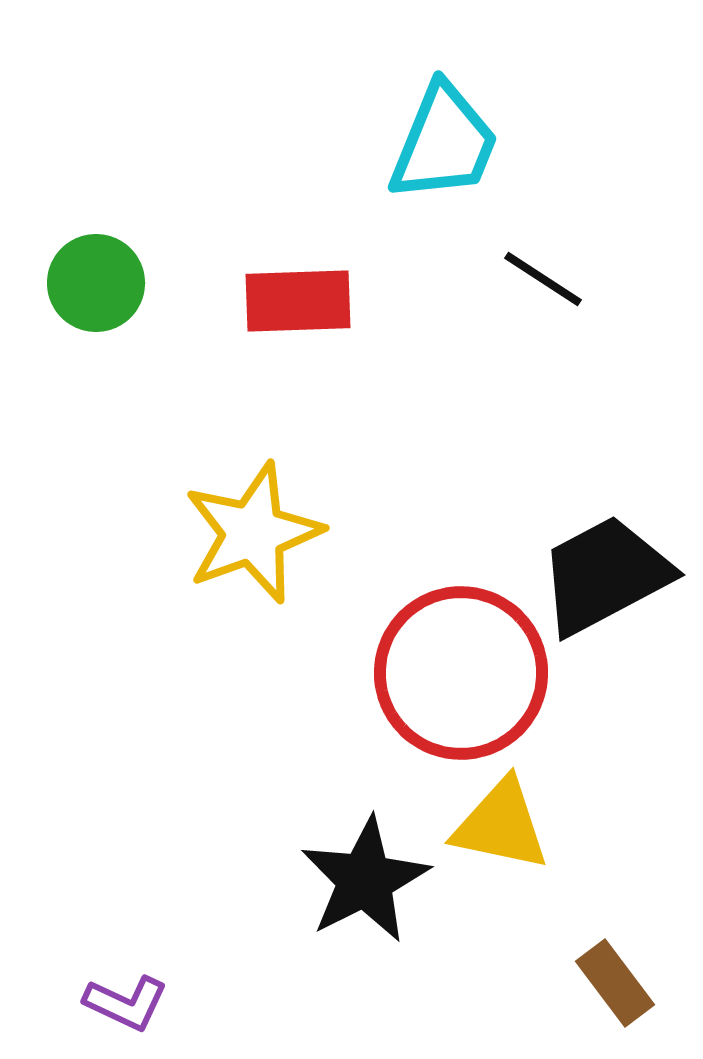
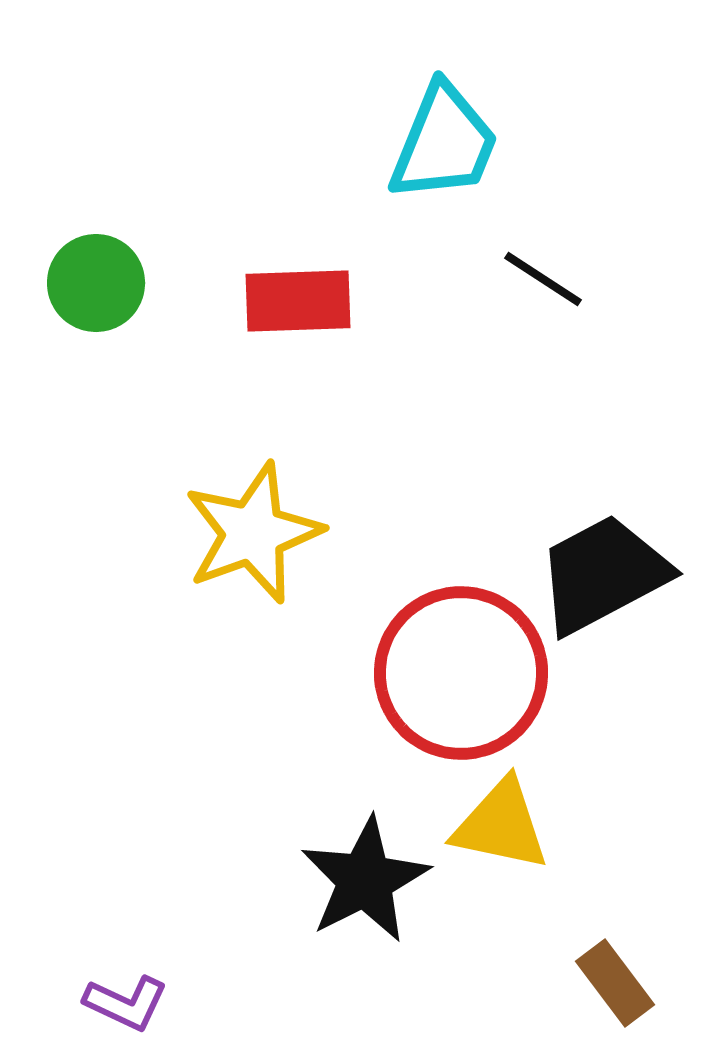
black trapezoid: moved 2 px left, 1 px up
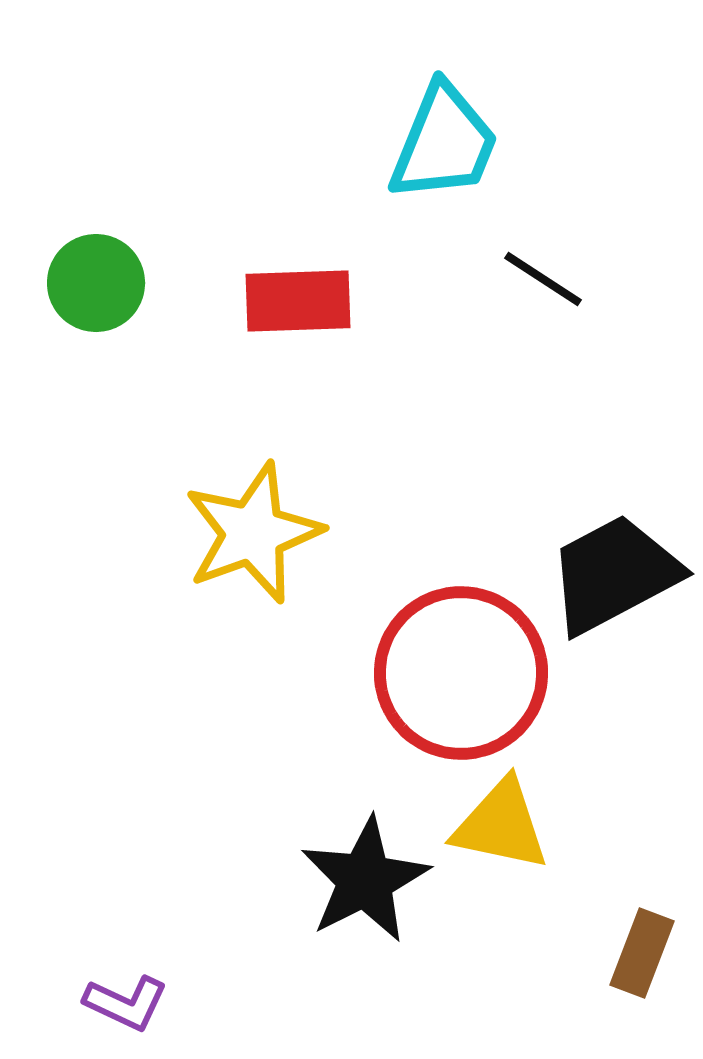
black trapezoid: moved 11 px right
brown rectangle: moved 27 px right, 30 px up; rotated 58 degrees clockwise
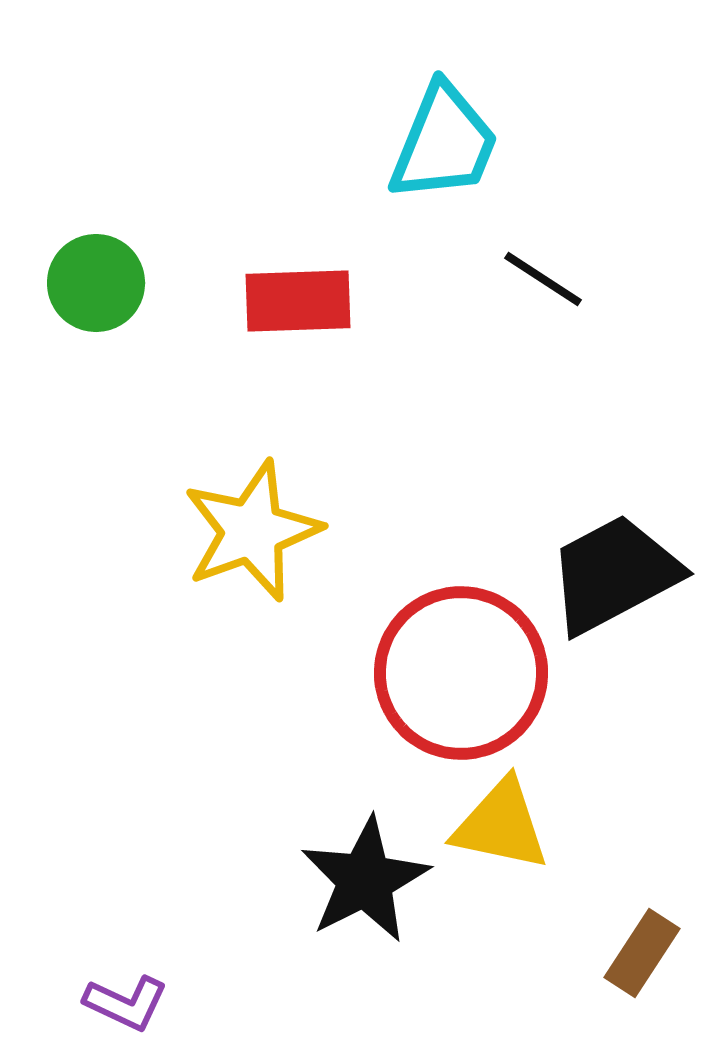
yellow star: moved 1 px left, 2 px up
brown rectangle: rotated 12 degrees clockwise
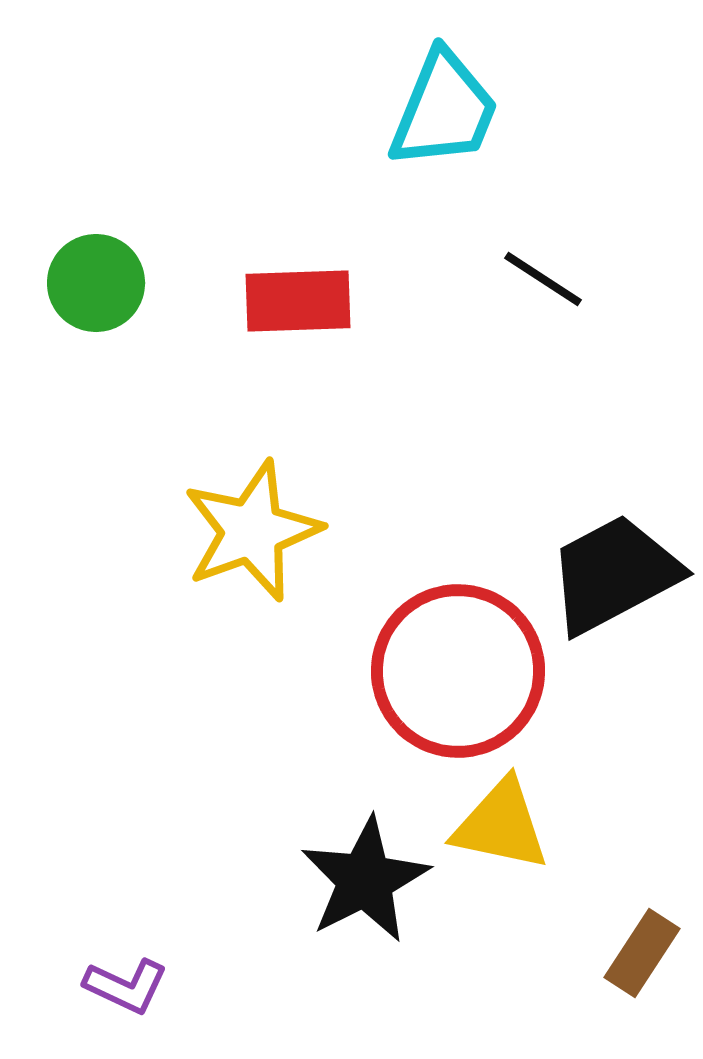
cyan trapezoid: moved 33 px up
red circle: moved 3 px left, 2 px up
purple L-shape: moved 17 px up
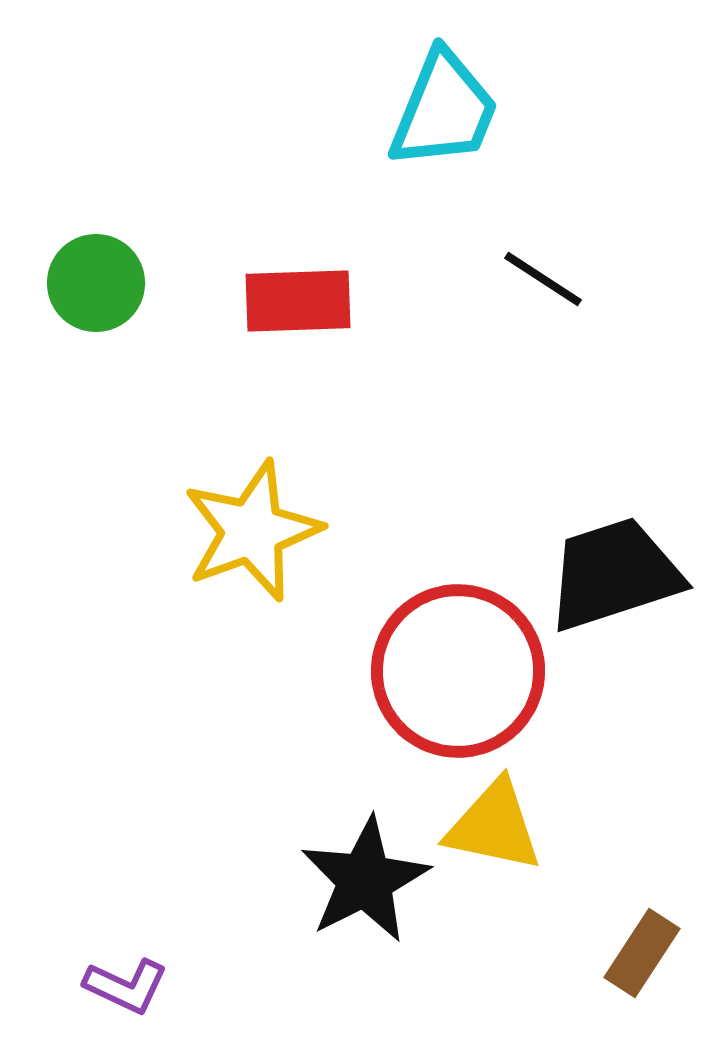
black trapezoid: rotated 10 degrees clockwise
yellow triangle: moved 7 px left, 1 px down
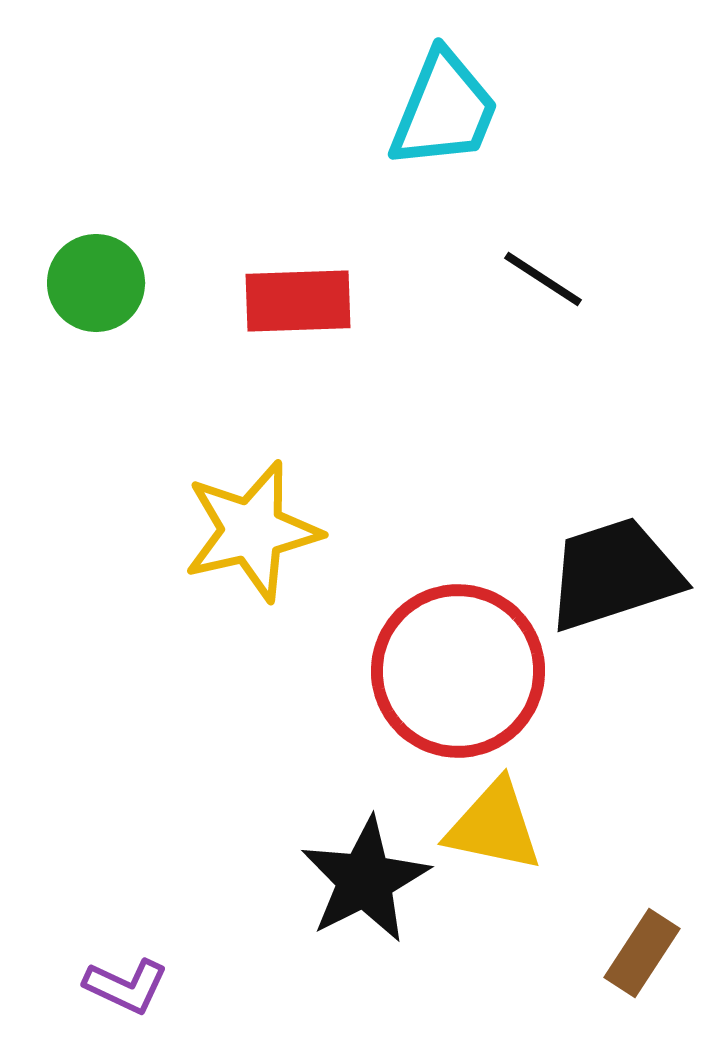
yellow star: rotated 7 degrees clockwise
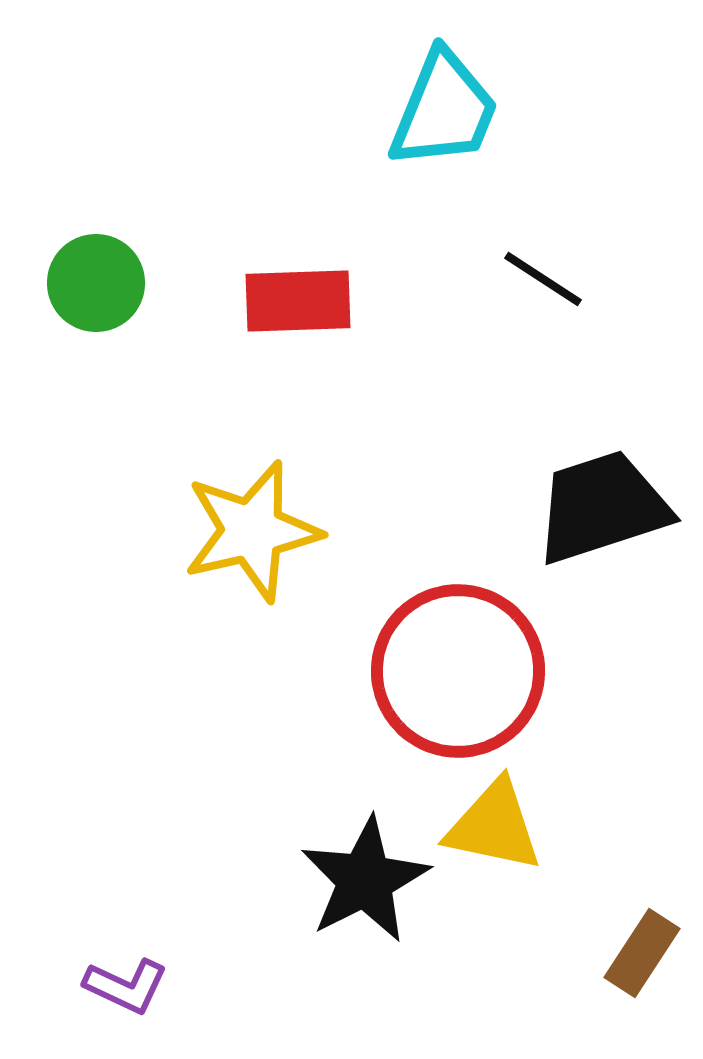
black trapezoid: moved 12 px left, 67 px up
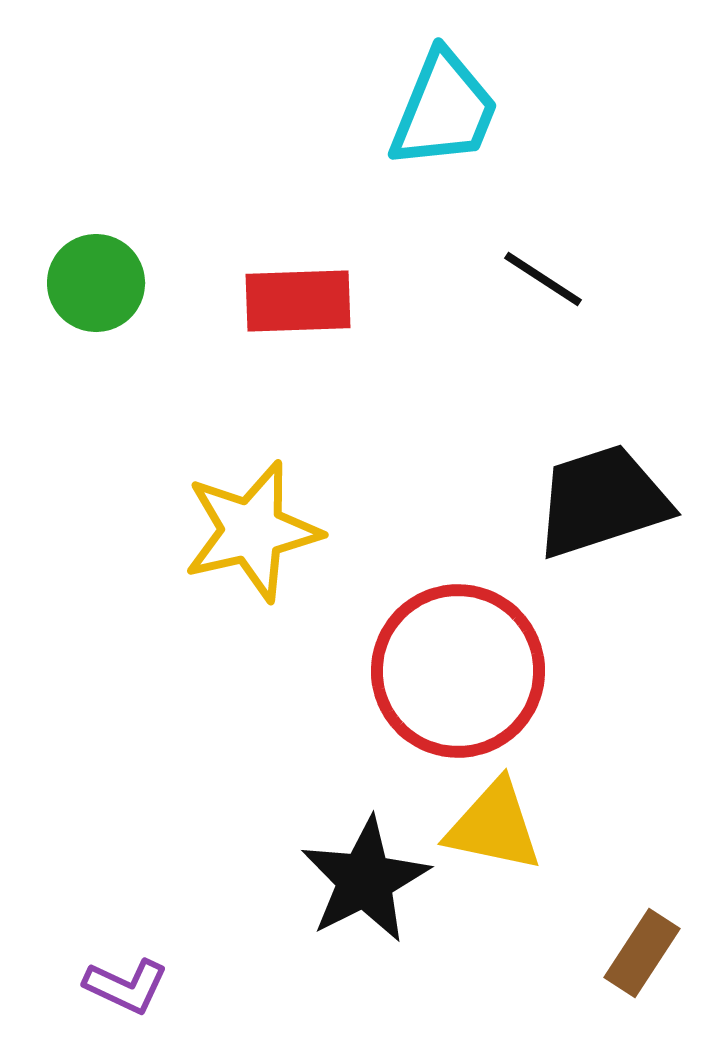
black trapezoid: moved 6 px up
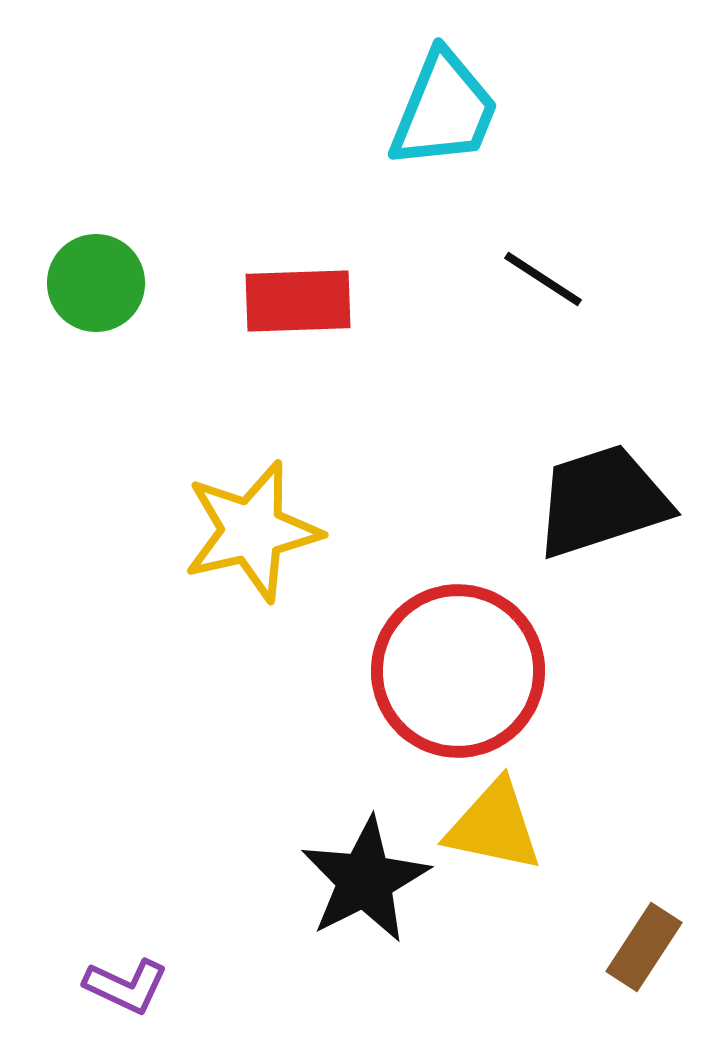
brown rectangle: moved 2 px right, 6 px up
